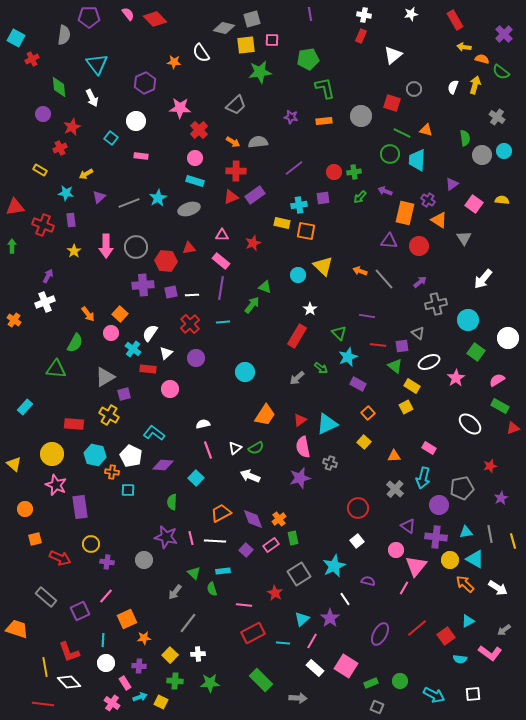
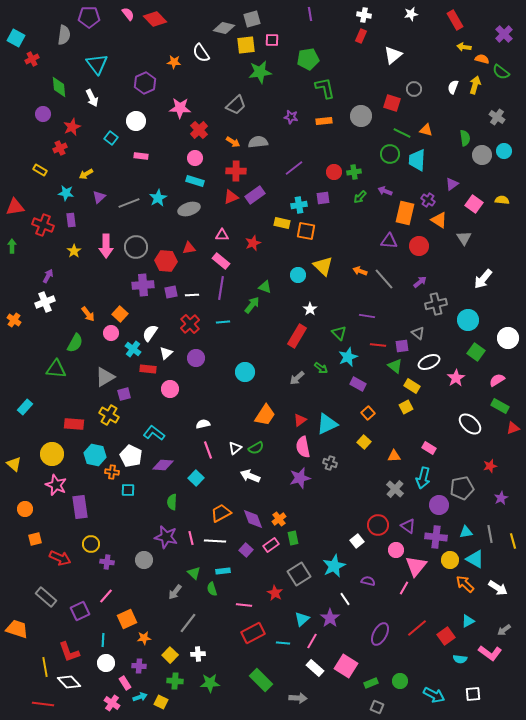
red circle at (358, 508): moved 20 px right, 17 px down
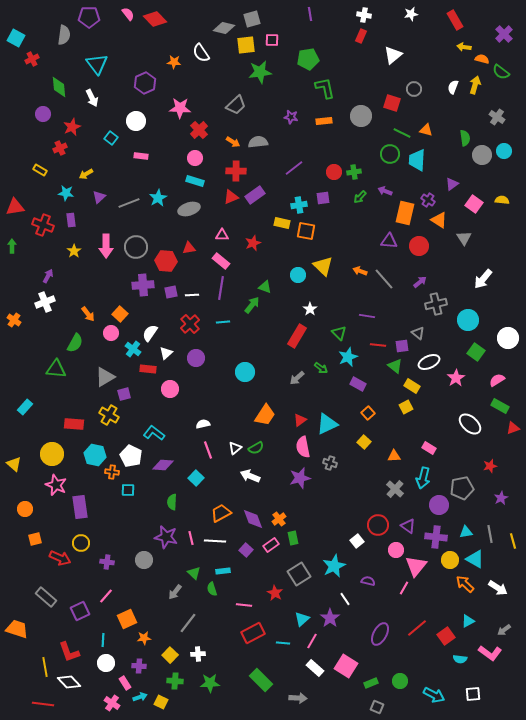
yellow circle at (91, 544): moved 10 px left, 1 px up
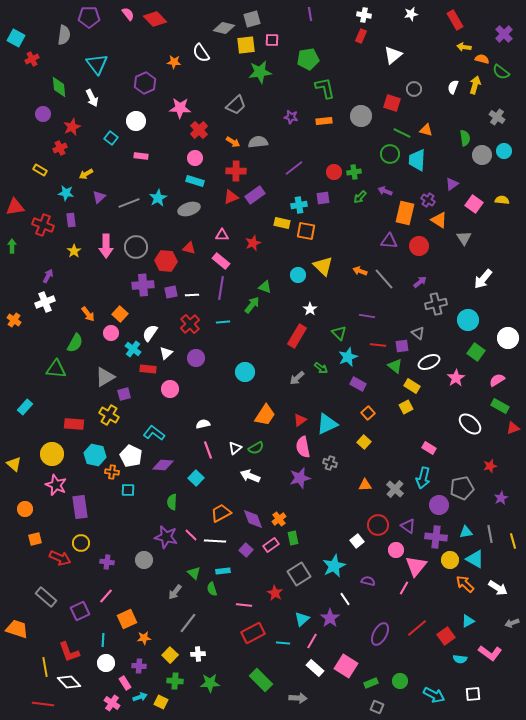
red triangle at (189, 248): rotated 24 degrees clockwise
orange triangle at (394, 456): moved 29 px left, 29 px down
pink line at (191, 538): moved 3 px up; rotated 32 degrees counterclockwise
gray arrow at (504, 630): moved 8 px right, 7 px up; rotated 16 degrees clockwise
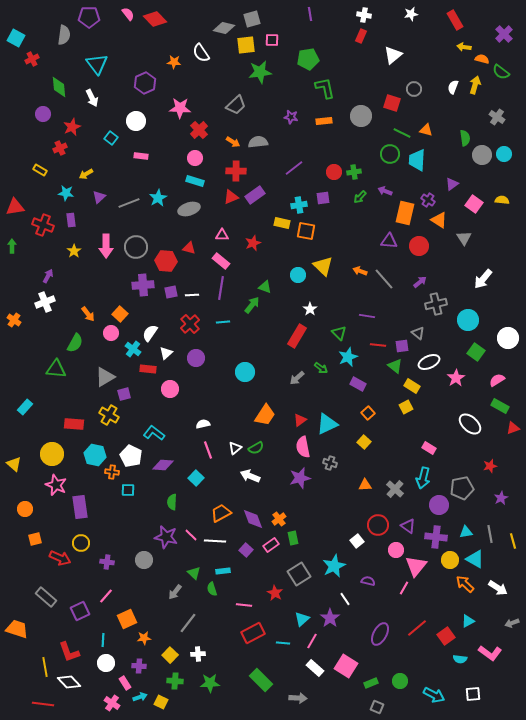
cyan circle at (504, 151): moved 3 px down
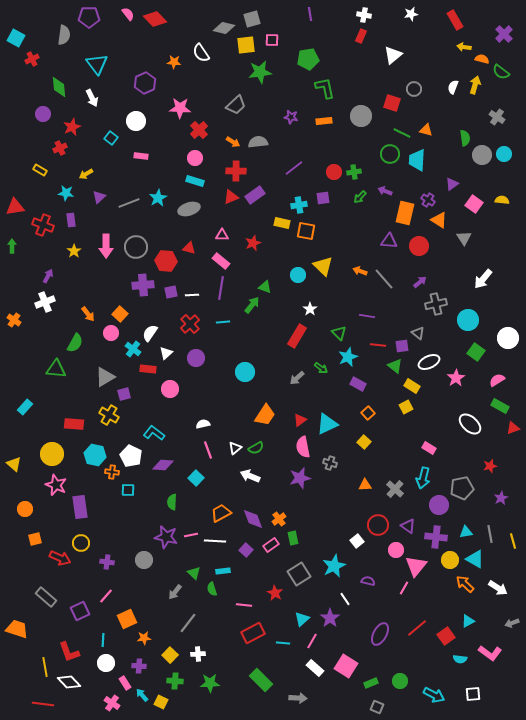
pink line at (191, 535): rotated 56 degrees counterclockwise
cyan arrow at (140, 697): moved 2 px right, 2 px up; rotated 112 degrees counterclockwise
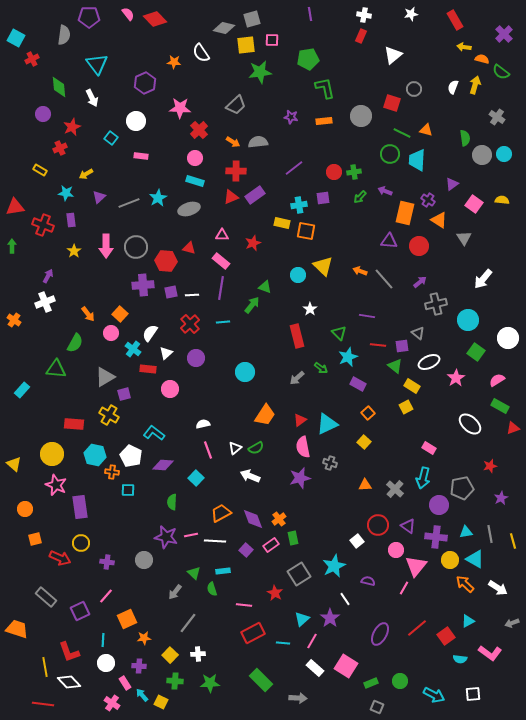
red rectangle at (297, 336): rotated 45 degrees counterclockwise
cyan rectangle at (25, 407): moved 3 px left, 17 px up
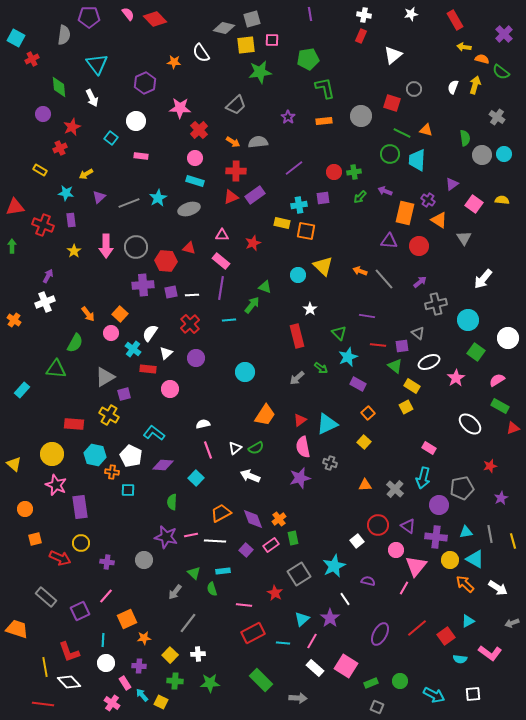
purple star at (291, 117): moved 3 px left; rotated 24 degrees clockwise
cyan line at (223, 322): moved 6 px right, 2 px up
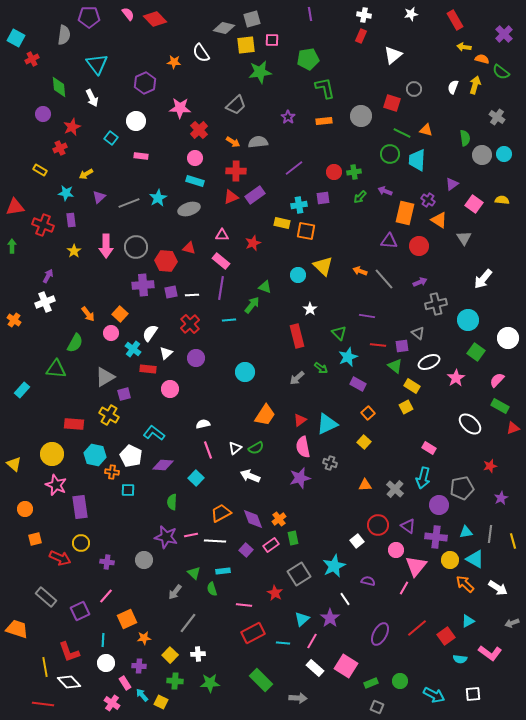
purple arrow at (420, 282): rotated 16 degrees clockwise
pink semicircle at (497, 380): rotated 14 degrees counterclockwise
gray line at (490, 534): rotated 18 degrees clockwise
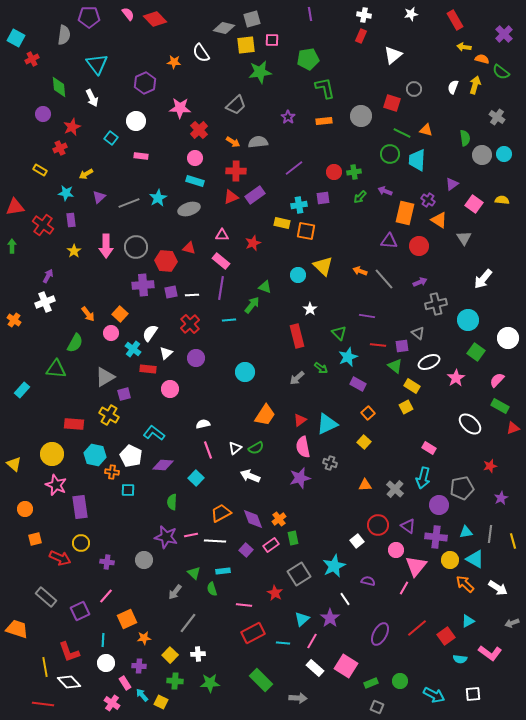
red cross at (43, 225): rotated 15 degrees clockwise
